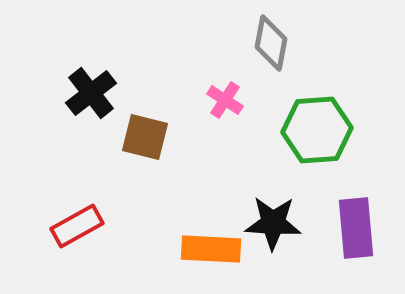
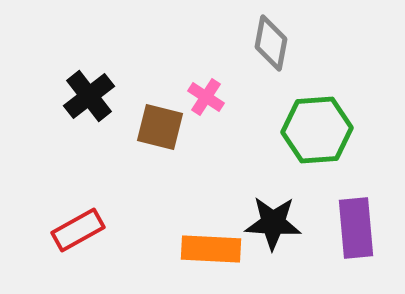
black cross: moved 2 px left, 3 px down
pink cross: moved 19 px left, 3 px up
brown square: moved 15 px right, 10 px up
red rectangle: moved 1 px right, 4 px down
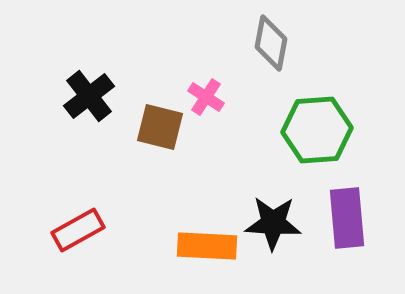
purple rectangle: moved 9 px left, 10 px up
orange rectangle: moved 4 px left, 3 px up
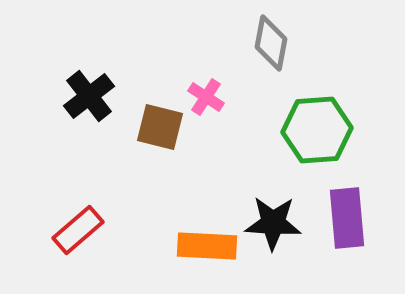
red rectangle: rotated 12 degrees counterclockwise
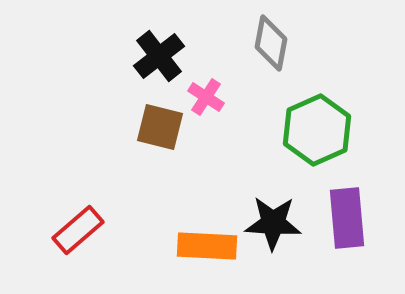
black cross: moved 70 px right, 40 px up
green hexagon: rotated 20 degrees counterclockwise
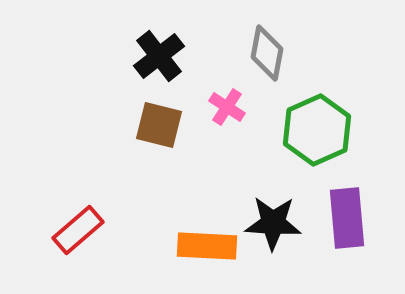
gray diamond: moved 4 px left, 10 px down
pink cross: moved 21 px right, 10 px down
brown square: moved 1 px left, 2 px up
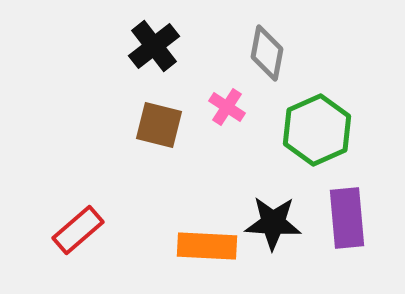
black cross: moved 5 px left, 10 px up
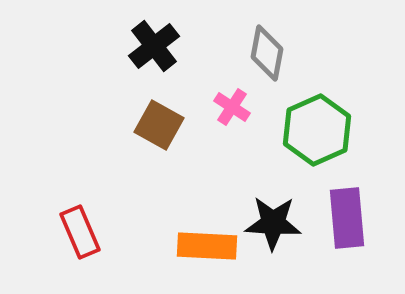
pink cross: moved 5 px right
brown square: rotated 15 degrees clockwise
red rectangle: moved 2 px right, 2 px down; rotated 72 degrees counterclockwise
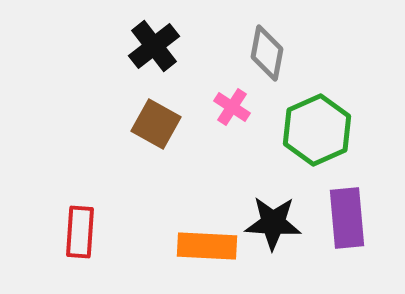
brown square: moved 3 px left, 1 px up
red rectangle: rotated 27 degrees clockwise
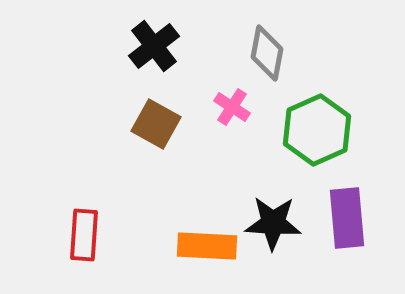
red rectangle: moved 4 px right, 3 px down
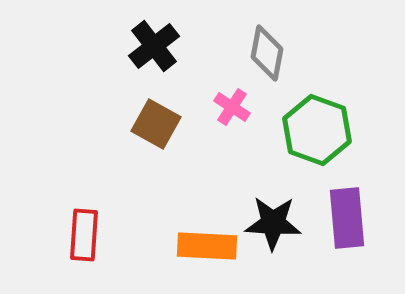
green hexagon: rotated 16 degrees counterclockwise
